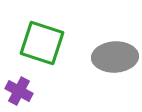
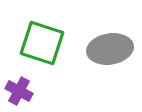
gray ellipse: moved 5 px left, 8 px up; rotated 6 degrees counterclockwise
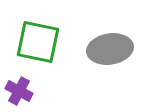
green square: moved 4 px left, 1 px up; rotated 6 degrees counterclockwise
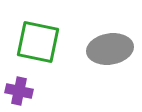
purple cross: rotated 16 degrees counterclockwise
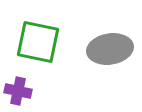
purple cross: moved 1 px left
